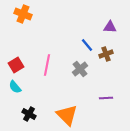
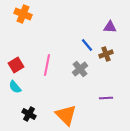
orange triangle: moved 1 px left
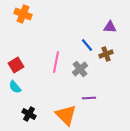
pink line: moved 9 px right, 3 px up
purple line: moved 17 px left
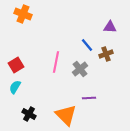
cyan semicircle: rotated 72 degrees clockwise
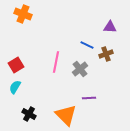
blue line: rotated 24 degrees counterclockwise
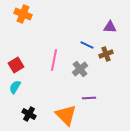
pink line: moved 2 px left, 2 px up
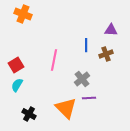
purple triangle: moved 1 px right, 3 px down
blue line: moved 1 px left; rotated 64 degrees clockwise
gray cross: moved 2 px right, 10 px down
cyan semicircle: moved 2 px right, 2 px up
orange triangle: moved 7 px up
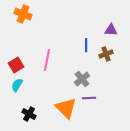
pink line: moved 7 px left
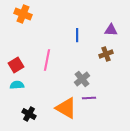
blue line: moved 9 px left, 10 px up
cyan semicircle: rotated 56 degrees clockwise
orange triangle: rotated 15 degrees counterclockwise
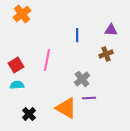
orange cross: moved 1 px left; rotated 30 degrees clockwise
black cross: rotated 16 degrees clockwise
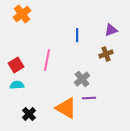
purple triangle: rotated 24 degrees counterclockwise
